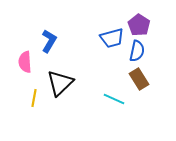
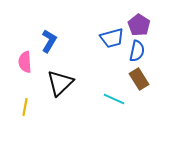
yellow line: moved 9 px left, 9 px down
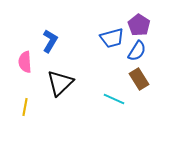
blue L-shape: moved 1 px right
blue semicircle: rotated 20 degrees clockwise
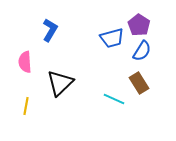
blue L-shape: moved 11 px up
blue semicircle: moved 5 px right
brown rectangle: moved 4 px down
yellow line: moved 1 px right, 1 px up
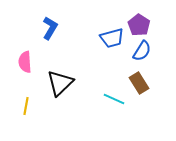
blue L-shape: moved 2 px up
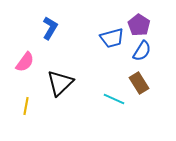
pink semicircle: rotated 140 degrees counterclockwise
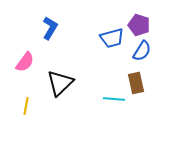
purple pentagon: rotated 15 degrees counterclockwise
brown rectangle: moved 3 px left; rotated 20 degrees clockwise
cyan line: rotated 20 degrees counterclockwise
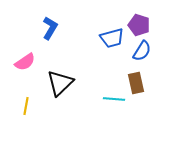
pink semicircle: rotated 20 degrees clockwise
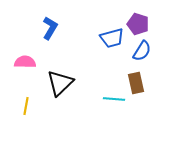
purple pentagon: moved 1 px left, 1 px up
pink semicircle: rotated 145 degrees counterclockwise
